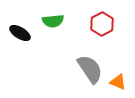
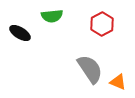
green semicircle: moved 1 px left, 5 px up
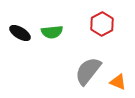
green semicircle: moved 16 px down
gray semicircle: moved 2 px left, 2 px down; rotated 108 degrees counterclockwise
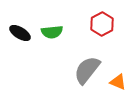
gray semicircle: moved 1 px left, 1 px up
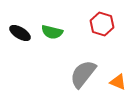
red hexagon: rotated 15 degrees counterclockwise
green semicircle: rotated 20 degrees clockwise
gray semicircle: moved 4 px left, 4 px down
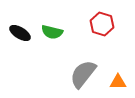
orange triangle: rotated 24 degrees counterclockwise
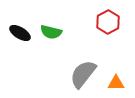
red hexagon: moved 6 px right, 2 px up; rotated 15 degrees clockwise
green semicircle: moved 1 px left
orange triangle: moved 2 px left, 1 px down
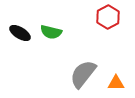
red hexagon: moved 5 px up
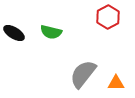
black ellipse: moved 6 px left
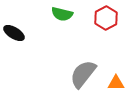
red hexagon: moved 2 px left, 1 px down
green semicircle: moved 11 px right, 18 px up
